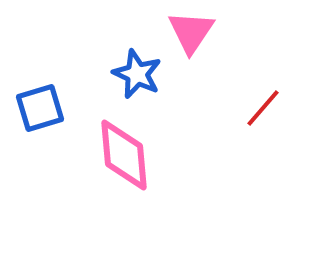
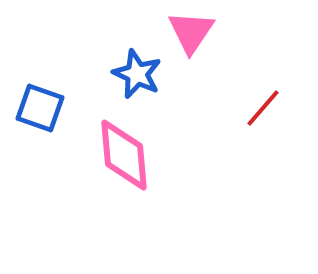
blue square: rotated 36 degrees clockwise
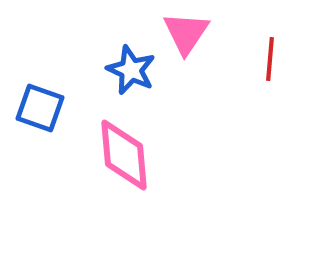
pink triangle: moved 5 px left, 1 px down
blue star: moved 6 px left, 4 px up
red line: moved 7 px right, 49 px up; rotated 36 degrees counterclockwise
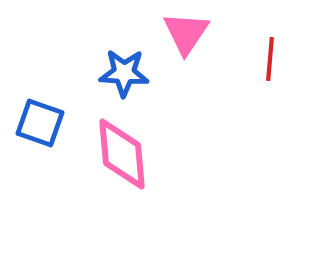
blue star: moved 7 px left, 3 px down; rotated 21 degrees counterclockwise
blue square: moved 15 px down
pink diamond: moved 2 px left, 1 px up
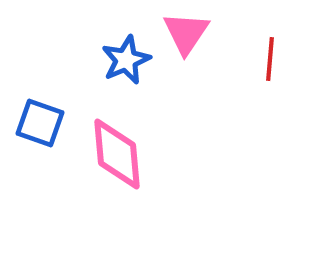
blue star: moved 2 px right, 13 px up; rotated 27 degrees counterclockwise
pink diamond: moved 5 px left
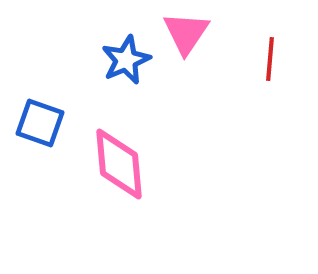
pink diamond: moved 2 px right, 10 px down
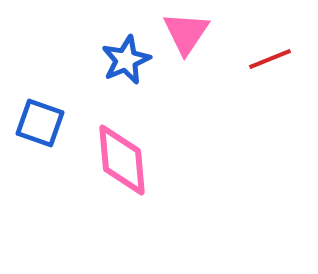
red line: rotated 63 degrees clockwise
pink diamond: moved 3 px right, 4 px up
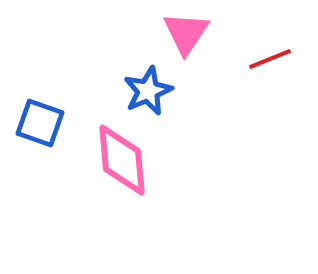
blue star: moved 22 px right, 31 px down
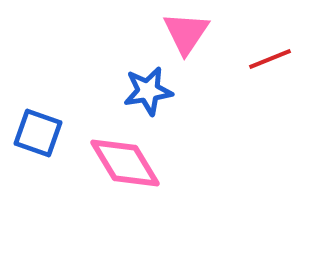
blue star: rotated 15 degrees clockwise
blue square: moved 2 px left, 10 px down
pink diamond: moved 3 px right, 3 px down; rotated 26 degrees counterclockwise
